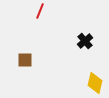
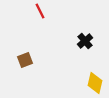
red line: rotated 49 degrees counterclockwise
brown square: rotated 21 degrees counterclockwise
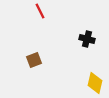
black cross: moved 2 px right, 2 px up; rotated 35 degrees counterclockwise
brown square: moved 9 px right
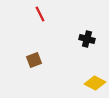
red line: moved 3 px down
yellow diamond: rotated 75 degrees counterclockwise
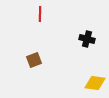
red line: rotated 28 degrees clockwise
yellow diamond: rotated 20 degrees counterclockwise
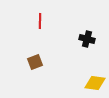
red line: moved 7 px down
brown square: moved 1 px right, 2 px down
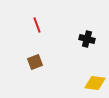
red line: moved 3 px left, 4 px down; rotated 21 degrees counterclockwise
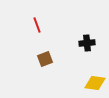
black cross: moved 4 px down; rotated 21 degrees counterclockwise
brown square: moved 10 px right, 3 px up
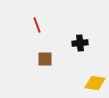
black cross: moved 7 px left
brown square: rotated 21 degrees clockwise
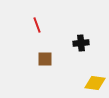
black cross: moved 1 px right
